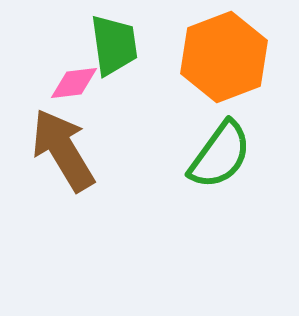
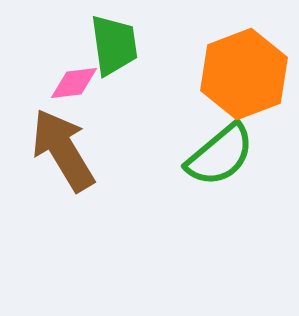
orange hexagon: moved 20 px right, 17 px down
green semicircle: rotated 14 degrees clockwise
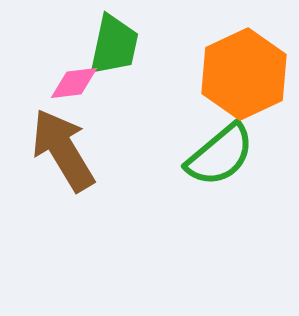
green trapezoid: rotated 20 degrees clockwise
orange hexagon: rotated 4 degrees counterclockwise
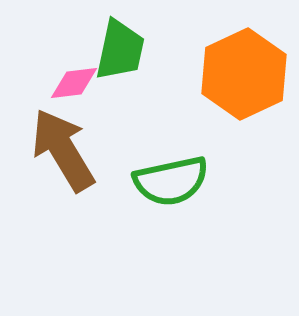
green trapezoid: moved 6 px right, 5 px down
green semicircle: moved 49 px left, 26 px down; rotated 28 degrees clockwise
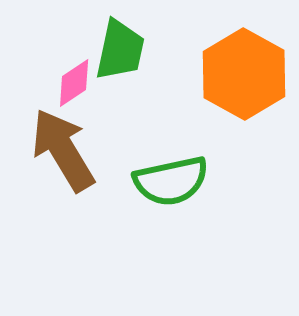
orange hexagon: rotated 6 degrees counterclockwise
pink diamond: rotated 27 degrees counterclockwise
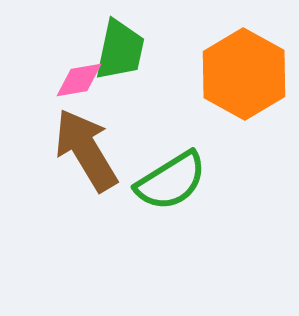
pink diamond: moved 5 px right, 3 px up; rotated 24 degrees clockwise
brown arrow: moved 23 px right
green semicircle: rotated 20 degrees counterclockwise
